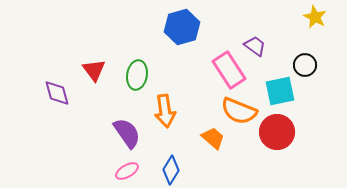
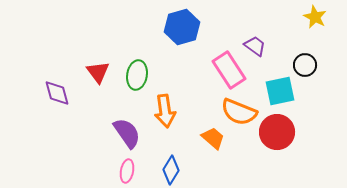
red triangle: moved 4 px right, 2 px down
orange semicircle: moved 1 px down
pink ellipse: rotated 50 degrees counterclockwise
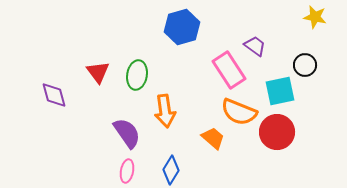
yellow star: rotated 15 degrees counterclockwise
purple diamond: moved 3 px left, 2 px down
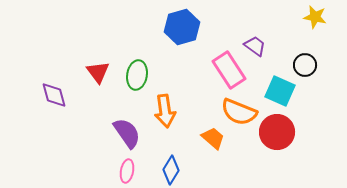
cyan square: rotated 36 degrees clockwise
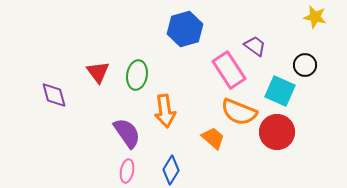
blue hexagon: moved 3 px right, 2 px down
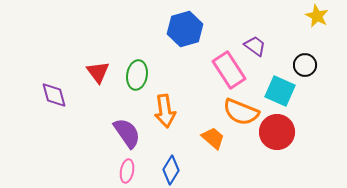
yellow star: moved 2 px right, 1 px up; rotated 15 degrees clockwise
orange semicircle: moved 2 px right
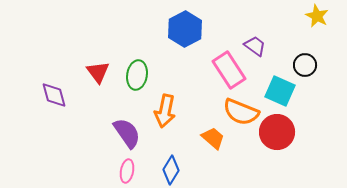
blue hexagon: rotated 12 degrees counterclockwise
orange arrow: rotated 20 degrees clockwise
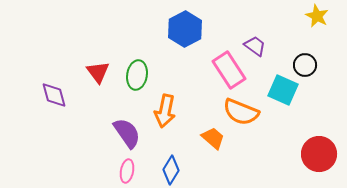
cyan square: moved 3 px right, 1 px up
red circle: moved 42 px right, 22 px down
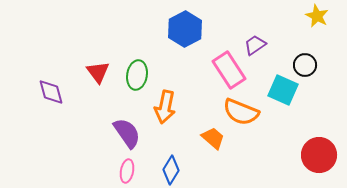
purple trapezoid: moved 1 px up; rotated 70 degrees counterclockwise
purple diamond: moved 3 px left, 3 px up
orange arrow: moved 4 px up
red circle: moved 1 px down
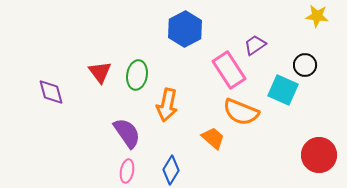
yellow star: rotated 20 degrees counterclockwise
red triangle: moved 2 px right
orange arrow: moved 2 px right, 2 px up
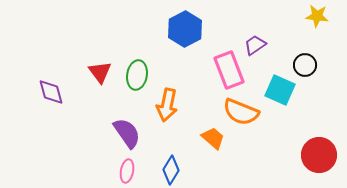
pink rectangle: rotated 12 degrees clockwise
cyan square: moved 3 px left
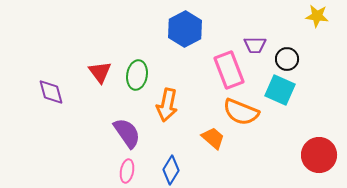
purple trapezoid: rotated 145 degrees counterclockwise
black circle: moved 18 px left, 6 px up
